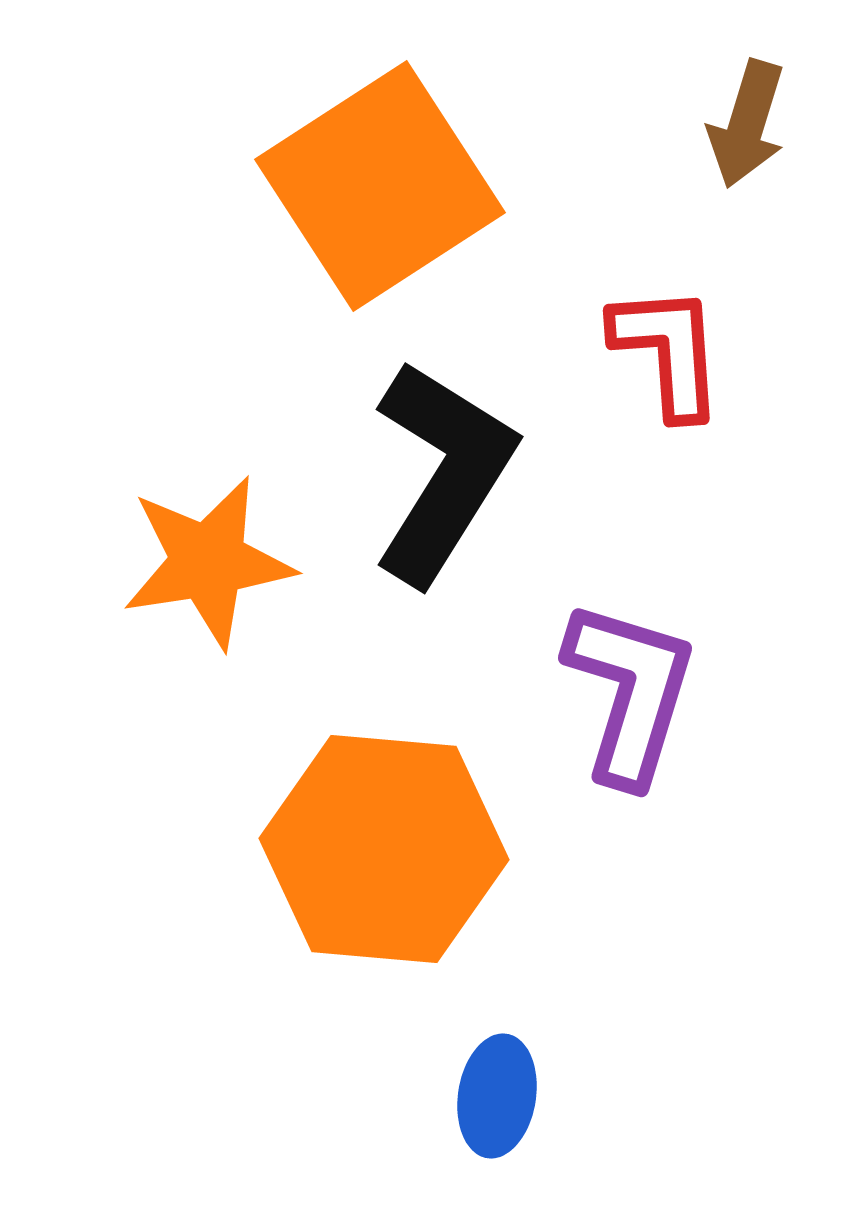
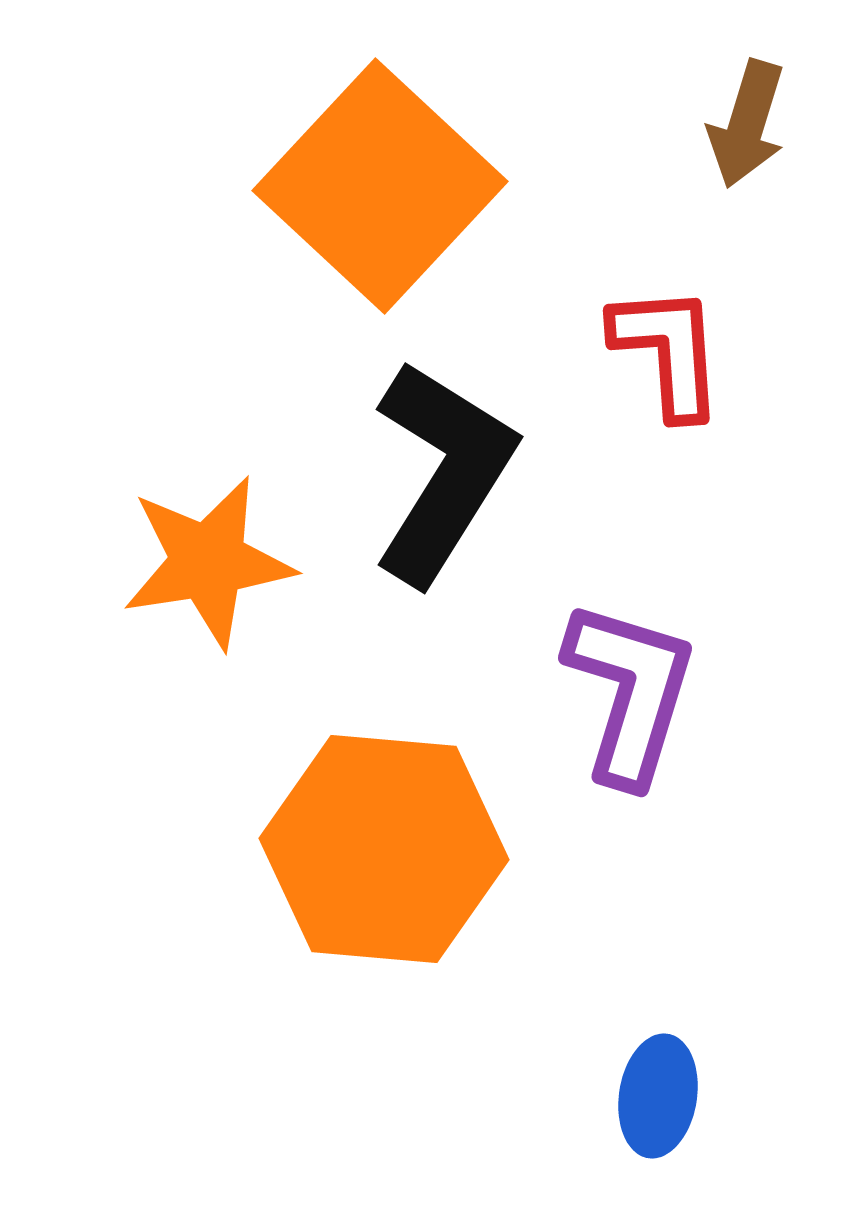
orange square: rotated 14 degrees counterclockwise
blue ellipse: moved 161 px right
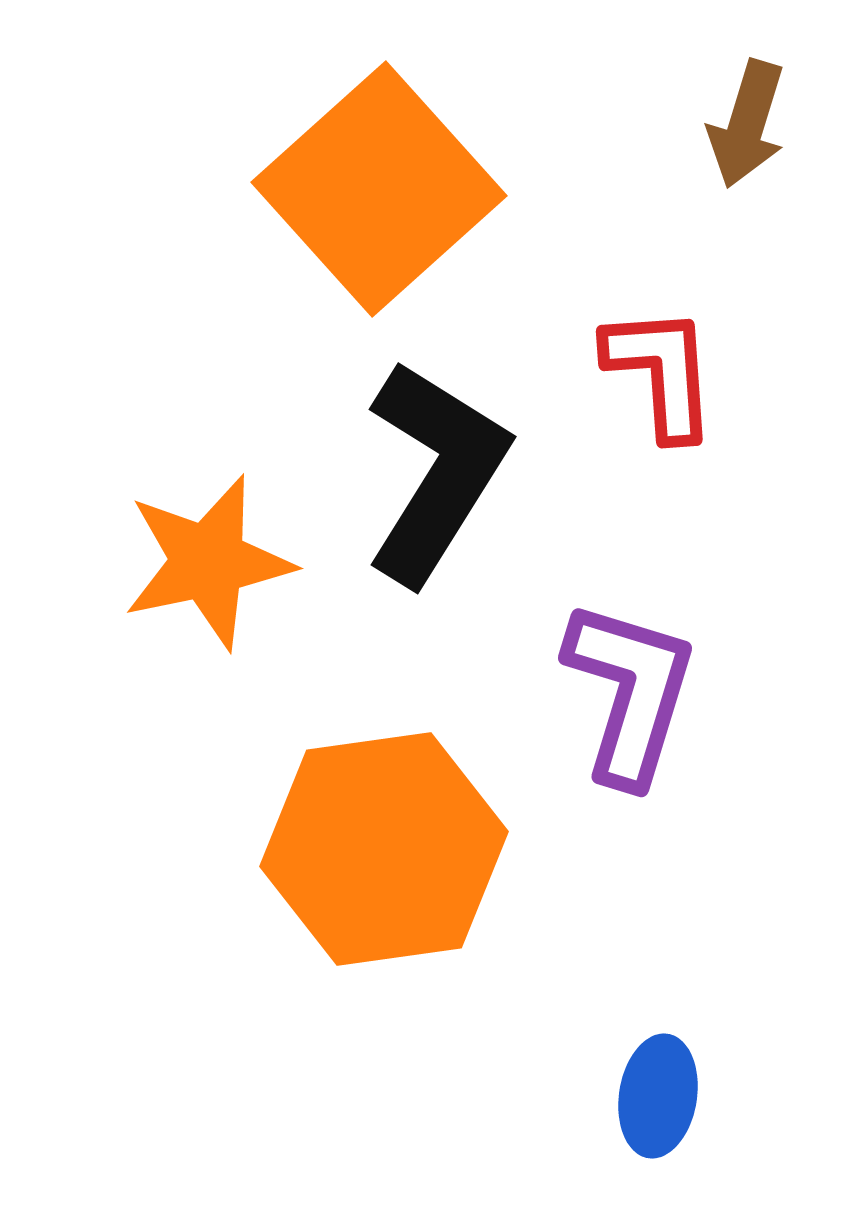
orange square: moved 1 px left, 3 px down; rotated 5 degrees clockwise
red L-shape: moved 7 px left, 21 px down
black L-shape: moved 7 px left
orange star: rotated 3 degrees counterclockwise
orange hexagon: rotated 13 degrees counterclockwise
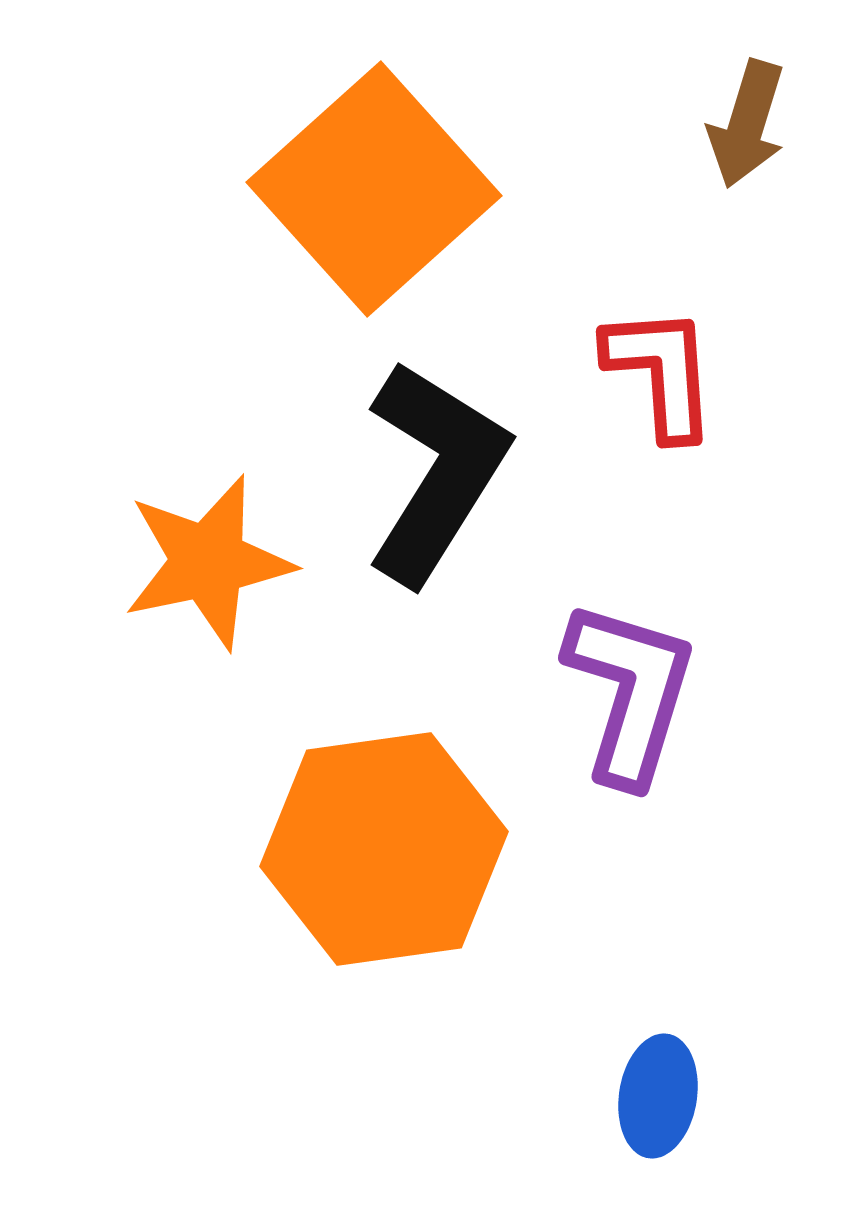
orange square: moved 5 px left
